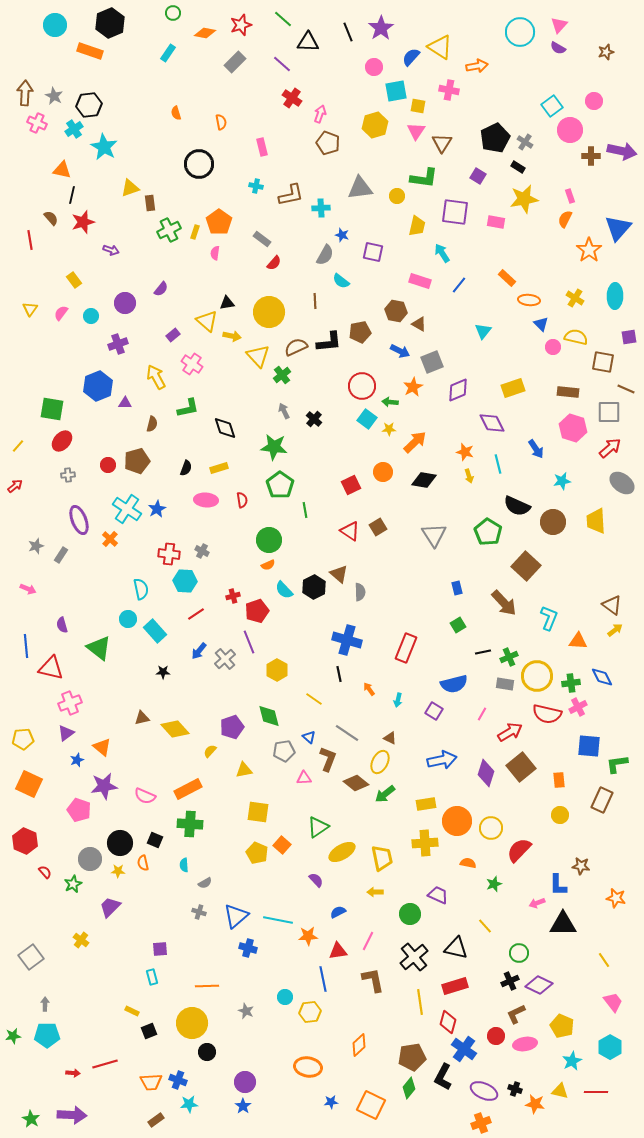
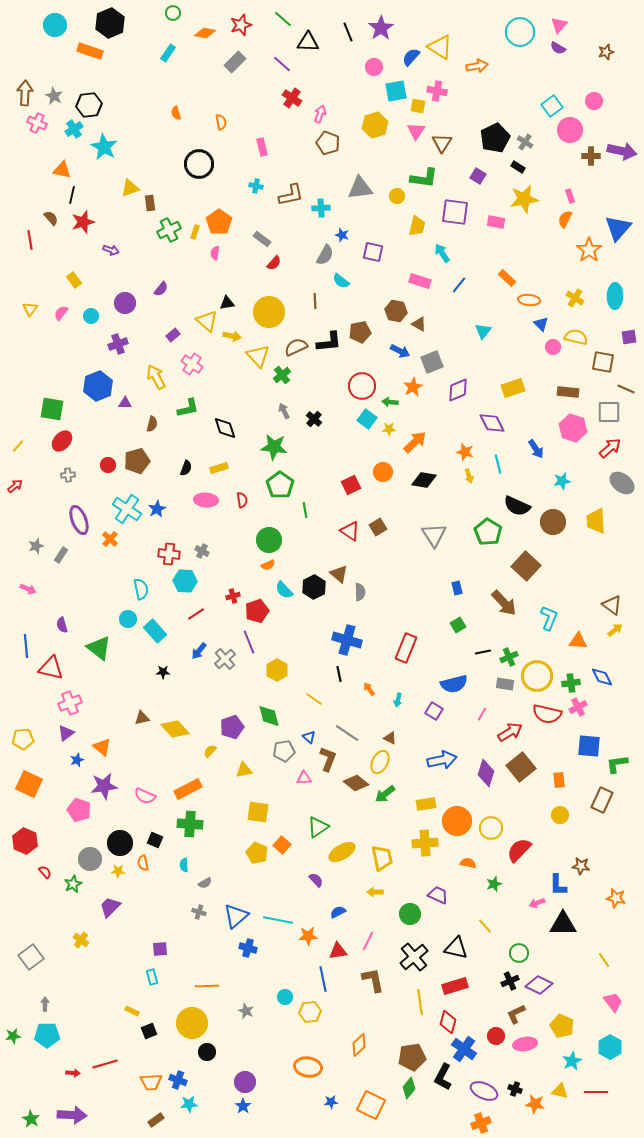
pink cross at (449, 90): moved 12 px left, 1 px down
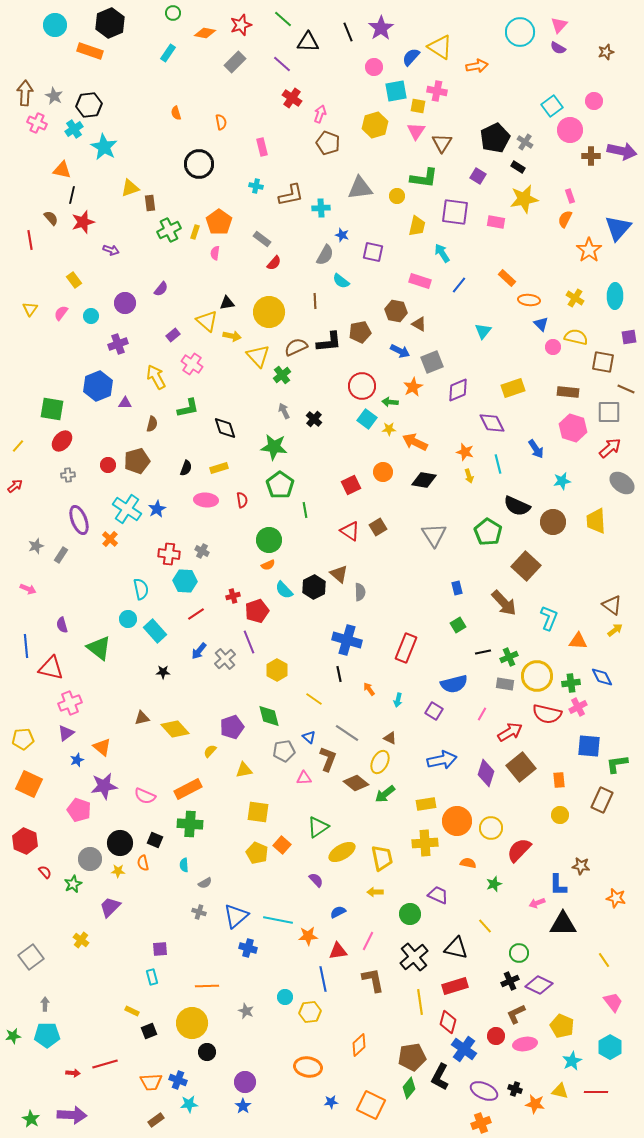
orange arrow at (415, 442): rotated 110 degrees counterclockwise
black L-shape at (443, 1077): moved 3 px left
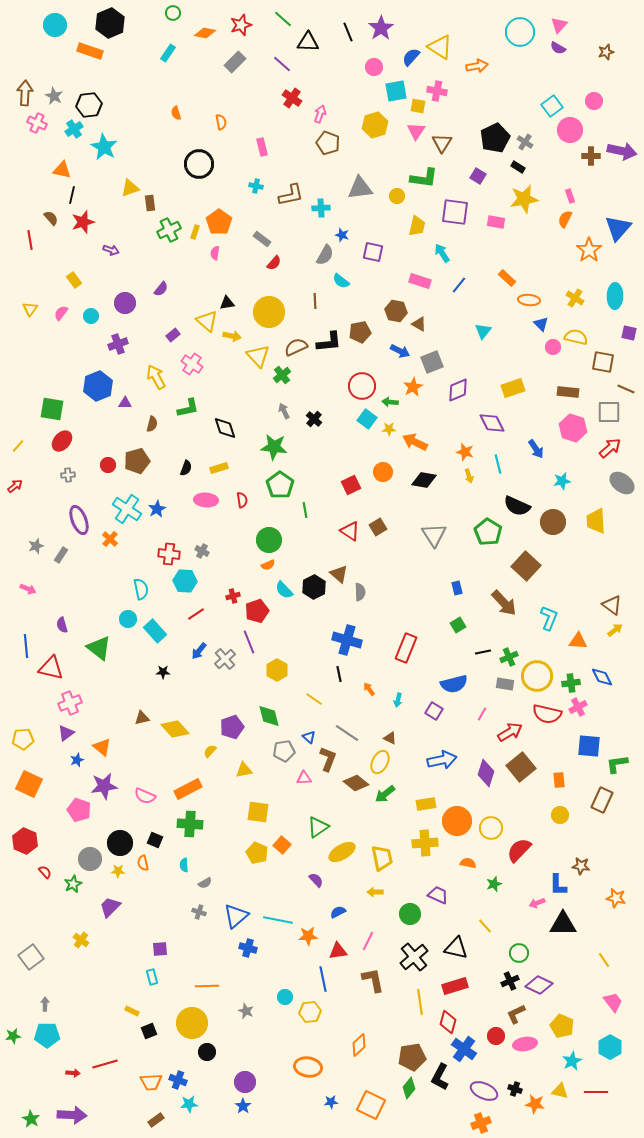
purple square at (629, 337): moved 4 px up; rotated 21 degrees clockwise
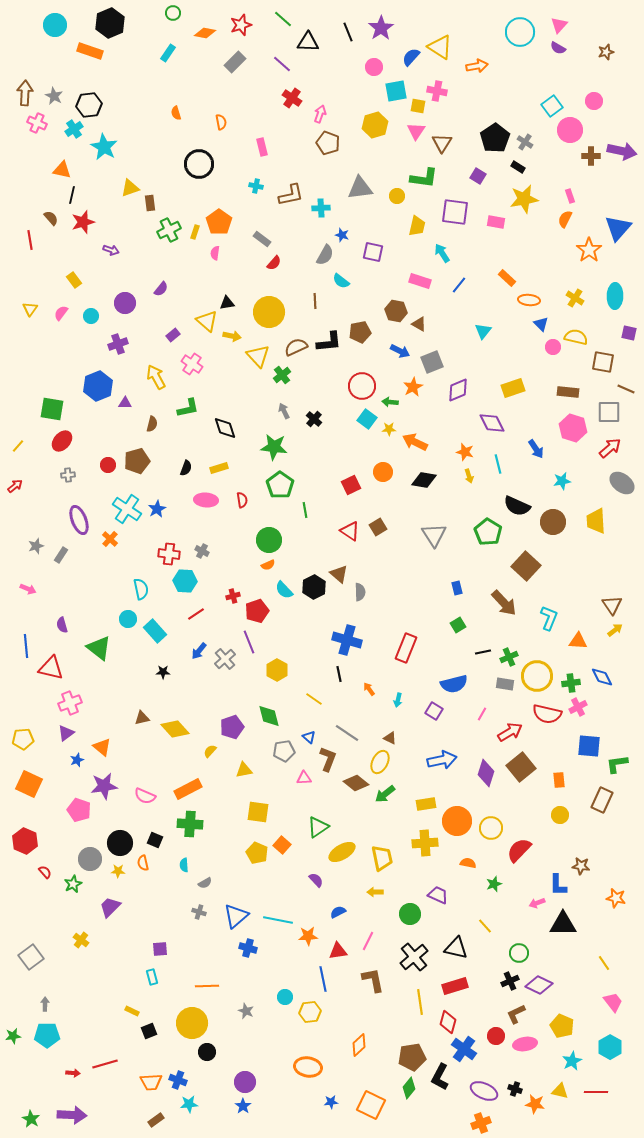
black pentagon at (495, 138): rotated 8 degrees counterclockwise
brown triangle at (612, 605): rotated 20 degrees clockwise
yellow line at (604, 960): moved 3 px down
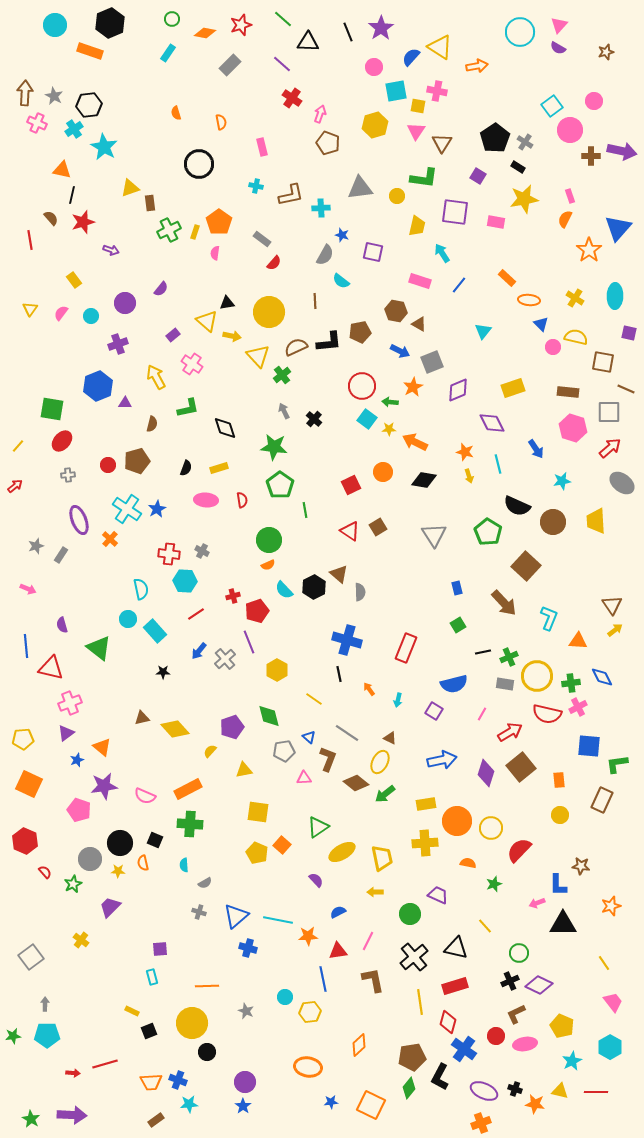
green circle at (173, 13): moved 1 px left, 6 px down
gray rectangle at (235, 62): moved 5 px left, 3 px down
orange star at (616, 898): moved 5 px left, 8 px down; rotated 30 degrees counterclockwise
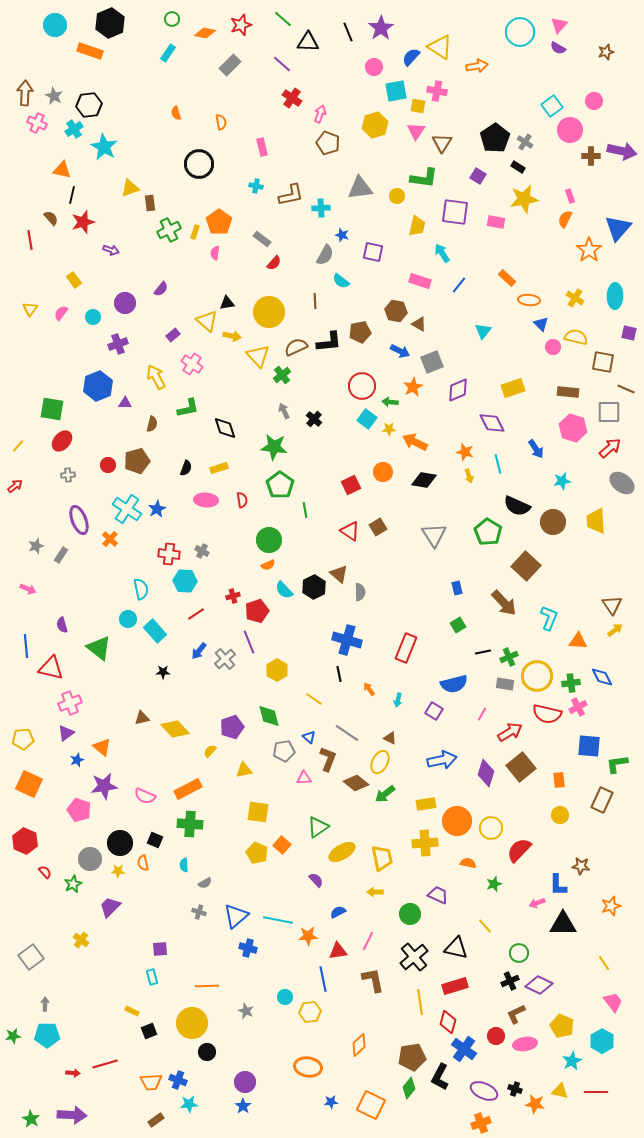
cyan circle at (91, 316): moved 2 px right, 1 px down
cyan hexagon at (610, 1047): moved 8 px left, 6 px up
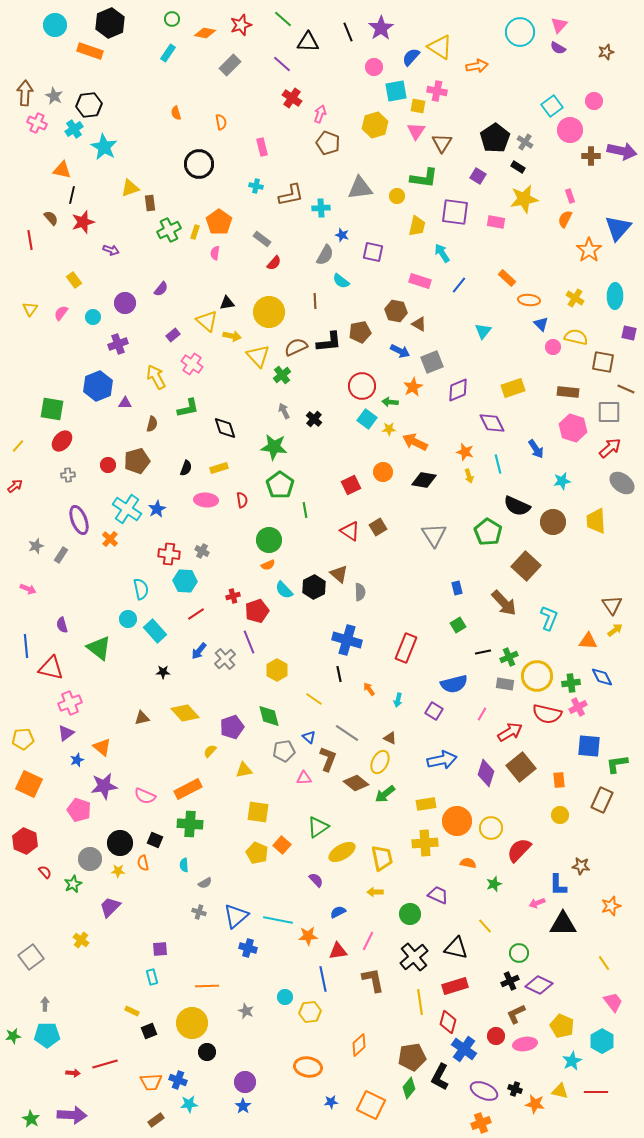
orange triangle at (578, 641): moved 10 px right
yellow diamond at (175, 729): moved 10 px right, 16 px up
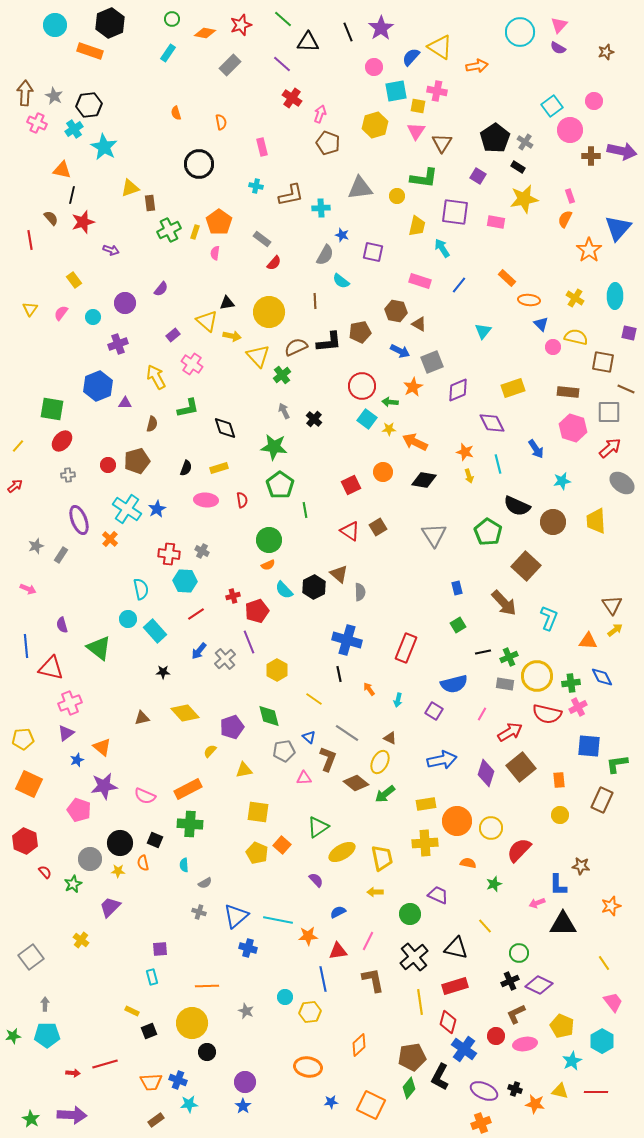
cyan arrow at (442, 253): moved 5 px up
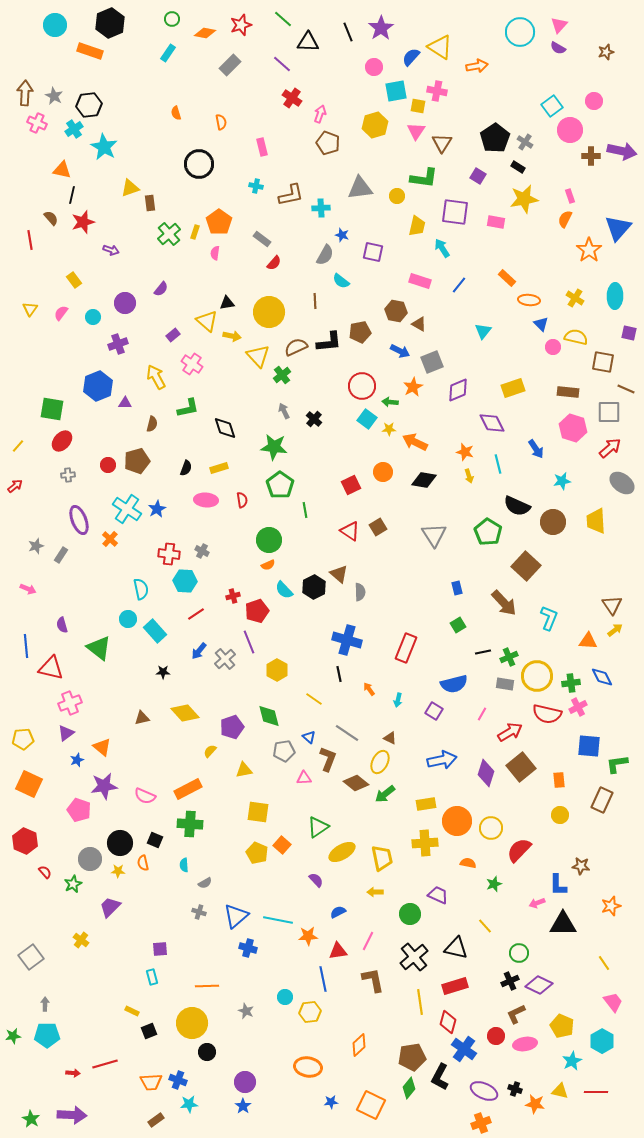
green cross at (169, 230): moved 4 px down; rotated 15 degrees counterclockwise
